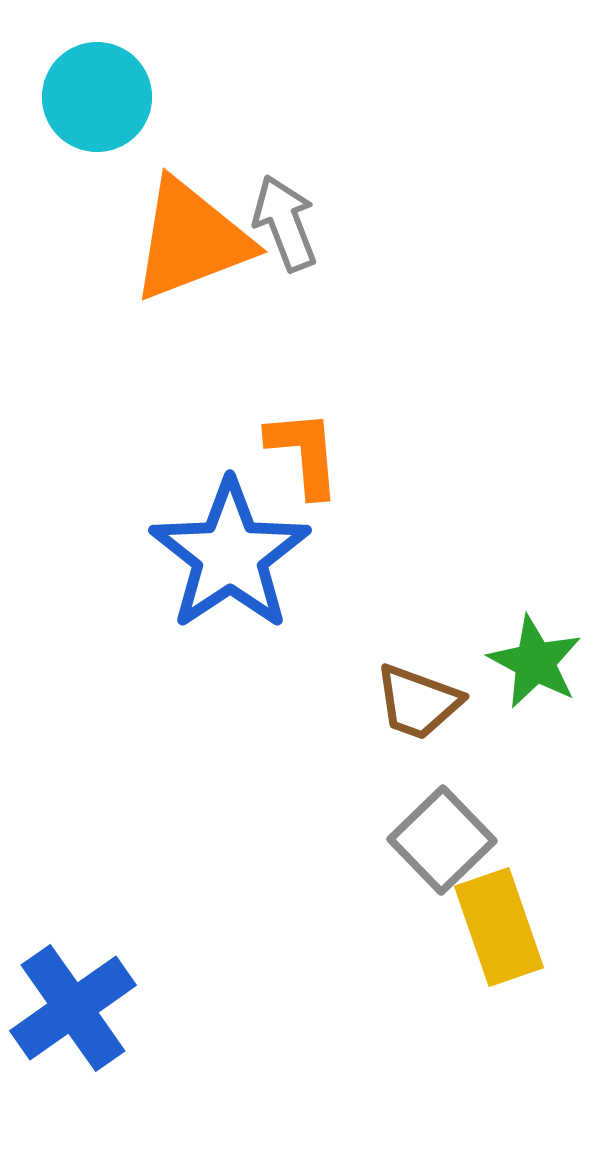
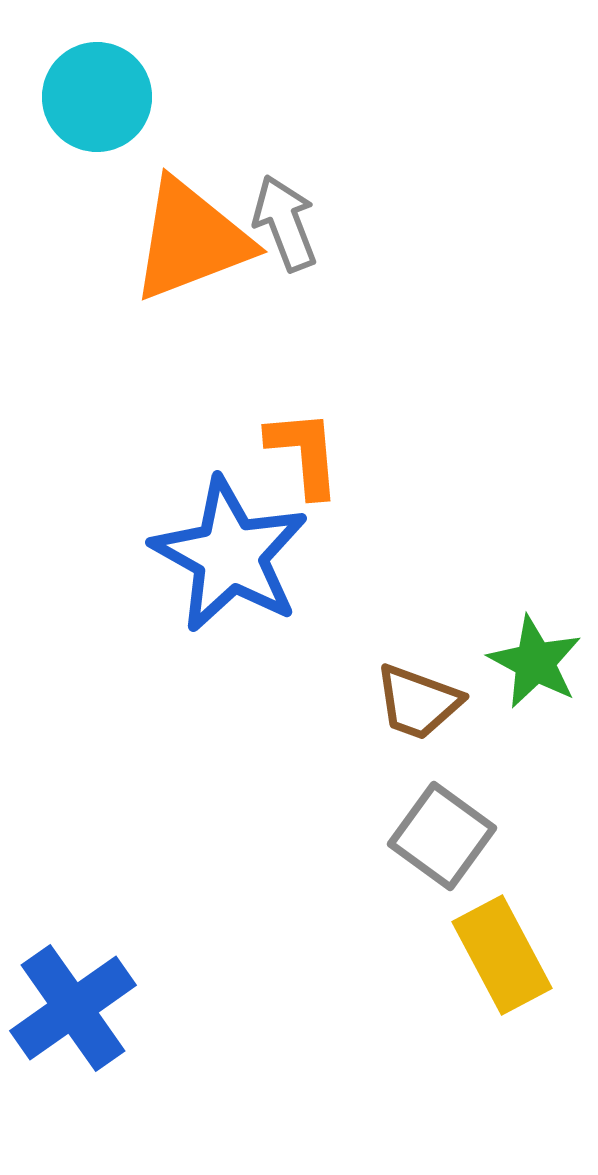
blue star: rotated 9 degrees counterclockwise
gray square: moved 4 px up; rotated 10 degrees counterclockwise
yellow rectangle: moved 3 px right, 28 px down; rotated 9 degrees counterclockwise
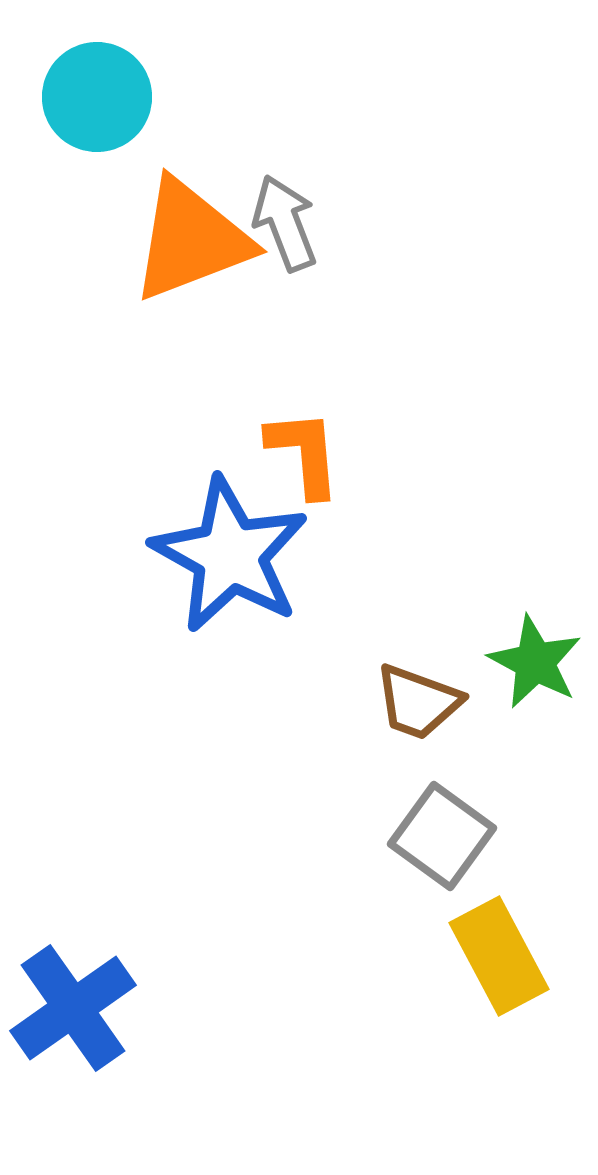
yellow rectangle: moved 3 px left, 1 px down
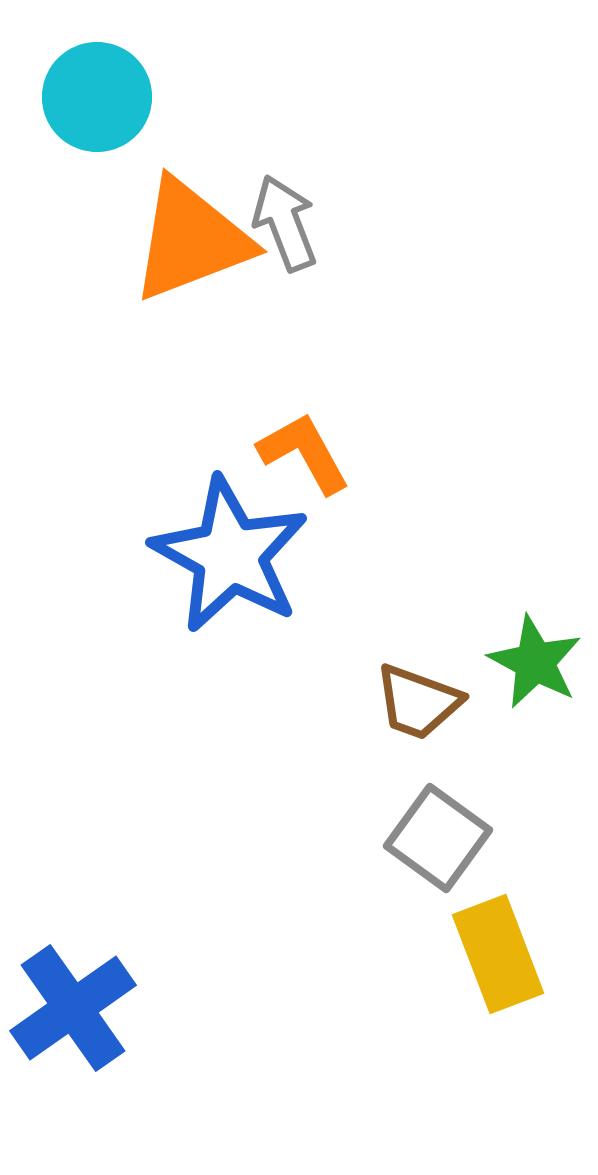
orange L-shape: rotated 24 degrees counterclockwise
gray square: moved 4 px left, 2 px down
yellow rectangle: moved 1 px left, 2 px up; rotated 7 degrees clockwise
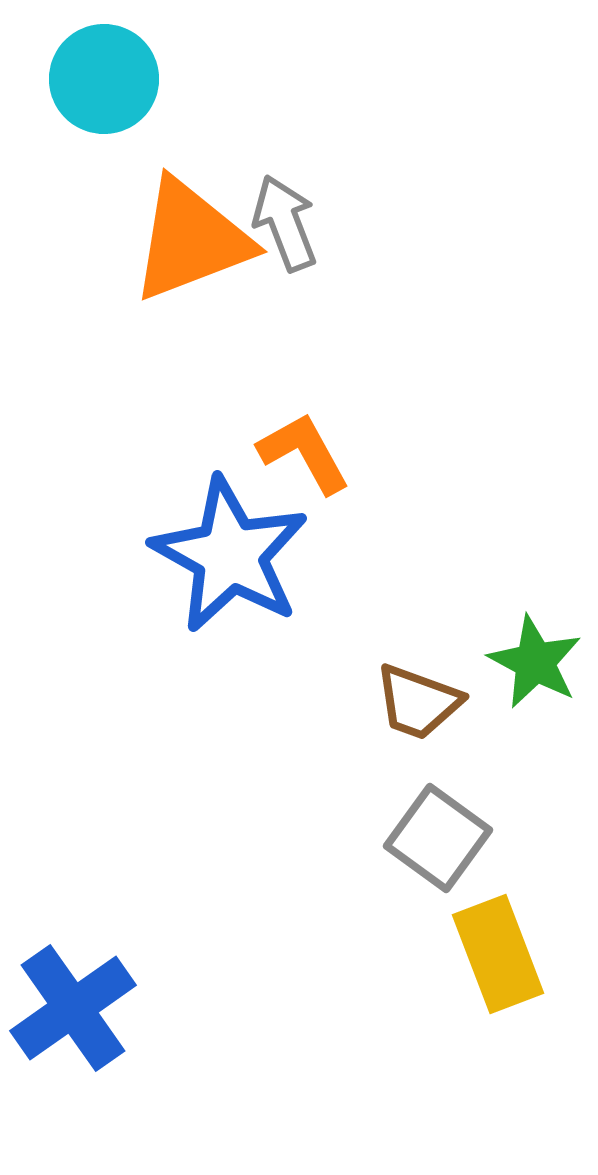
cyan circle: moved 7 px right, 18 px up
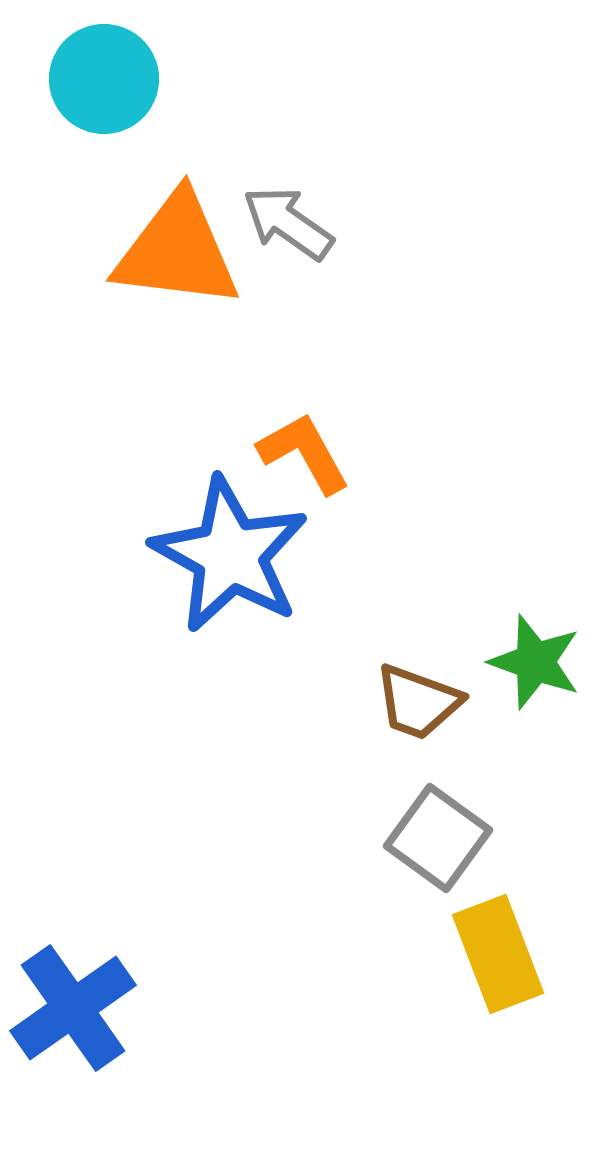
gray arrow: moved 3 px right; rotated 34 degrees counterclockwise
orange triangle: moved 14 px left, 11 px down; rotated 28 degrees clockwise
green star: rotated 8 degrees counterclockwise
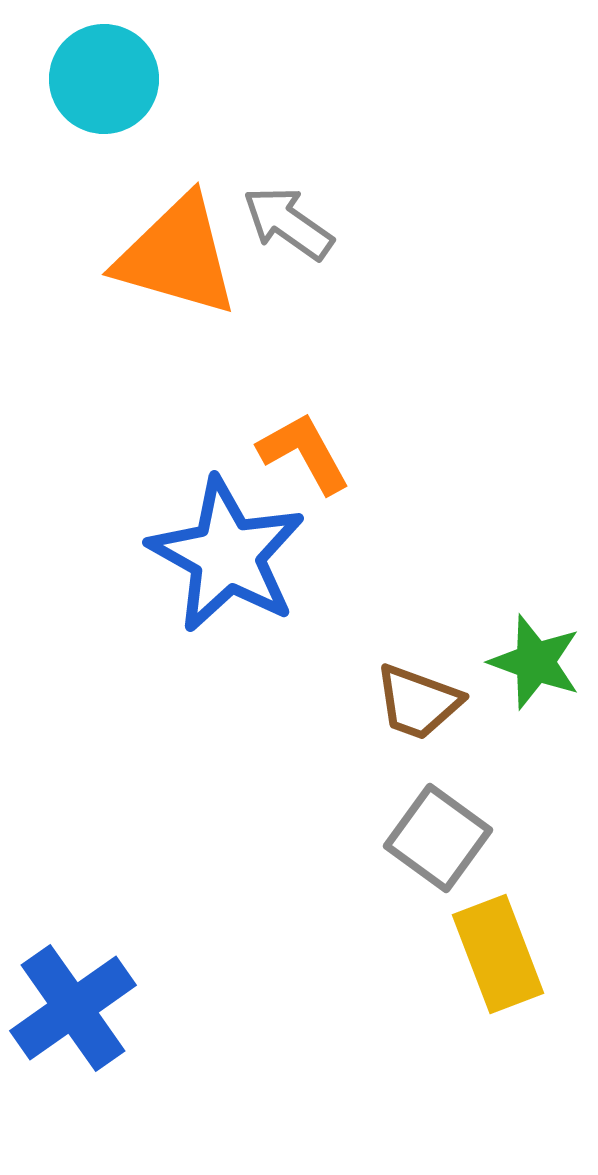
orange triangle: moved 5 px down; rotated 9 degrees clockwise
blue star: moved 3 px left
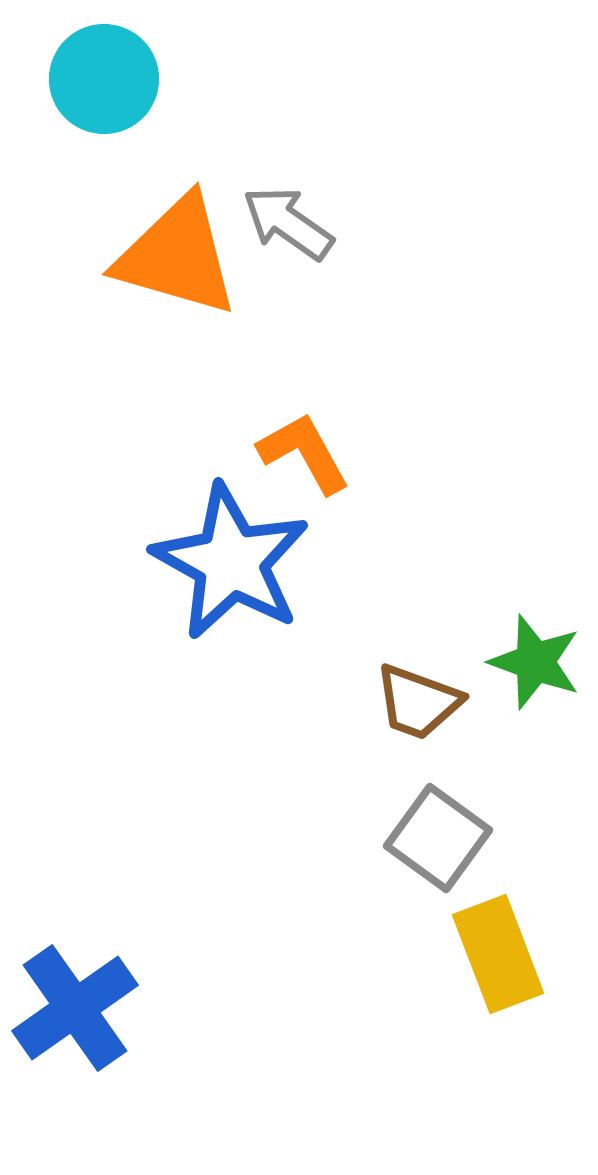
blue star: moved 4 px right, 7 px down
blue cross: moved 2 px right
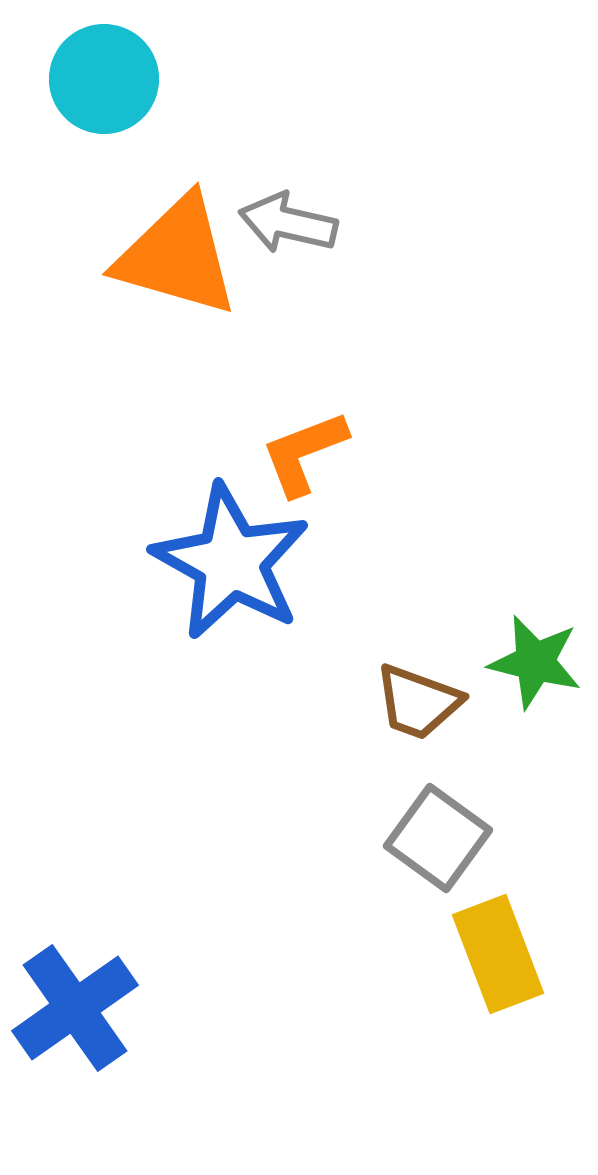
gray arrow: rotated 22 degrees counterclockwise
orange L-shape: rotated 82 degrees counterclockwise
green star: rotated 6 degrees counterclockwise
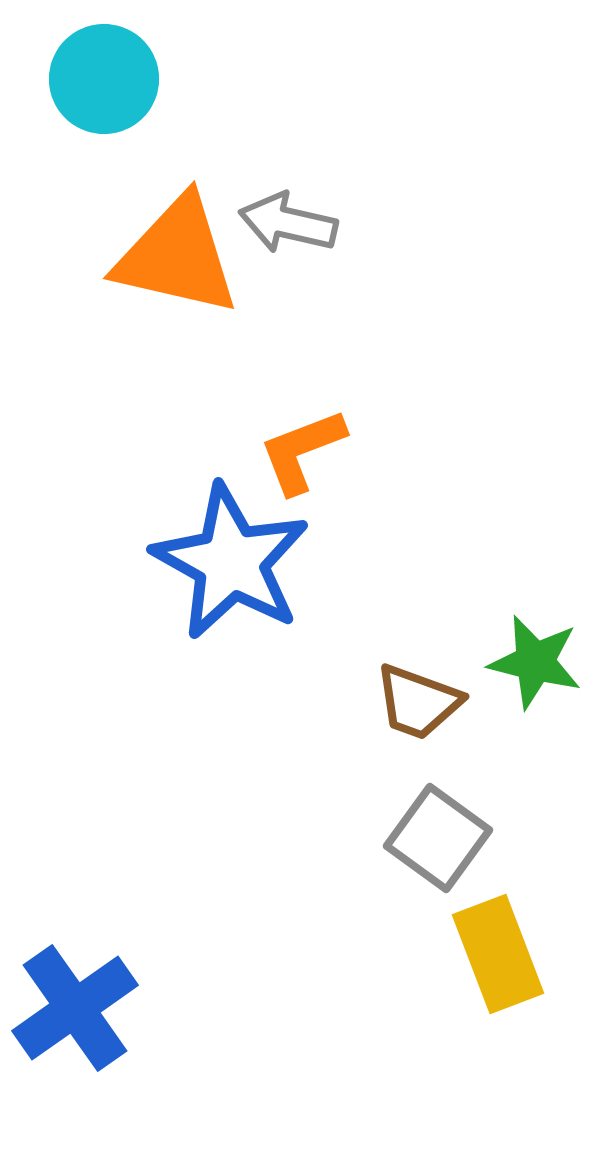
orange triangle: rotated 3 degrees counterclockwise
orange L-shape: moved 2 px left, 2 px up
